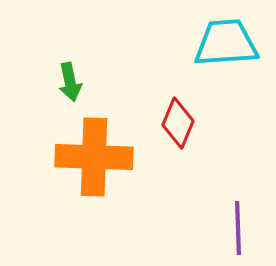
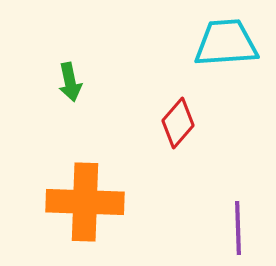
red diamond: rotated 18 degrees clockwise
orange cross: moved 9 px left, 45 px down
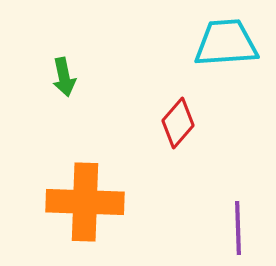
green arrow: moved 6 px left, 5 px up
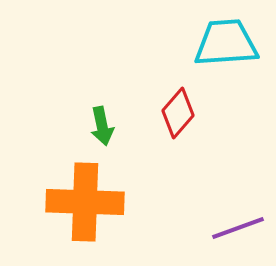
green arrow: moved 38 px right, 49 px down
red diamond: moved 10 px up
purple line: rotated 72 degrees clockwise
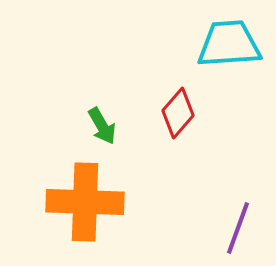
cyan trapezoid: moved 3 px right, 1 px down
green arrow: rotated 18 degrees counterclockwise
purple line: rotated 50 degrees counterclockwise
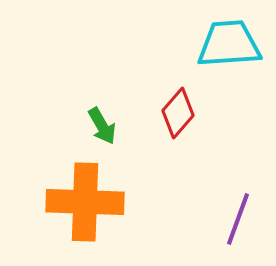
purple line: moved 9 px up
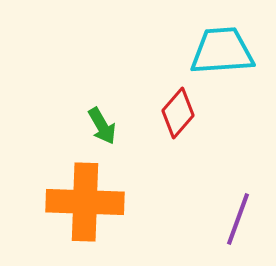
cyan trapezoid: moved 7 px left, 7 px down
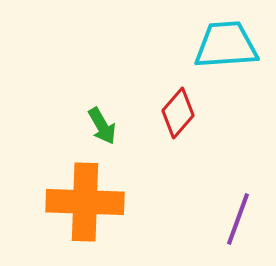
cyan trapezoid: moved 4 px right, 6 px up
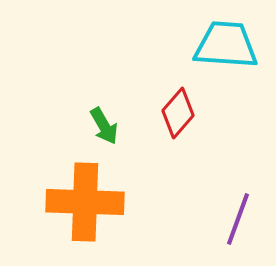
cyan trapezoid: rotated 8 degrees clockwise
green arrow: moved 2 px right
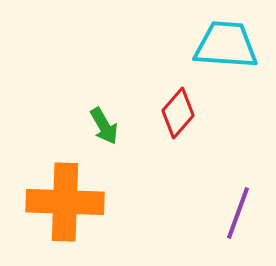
orange cross: moved 20 px left
purple line: moved 6 px up
